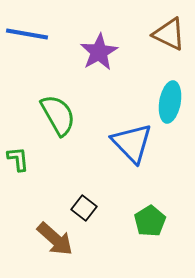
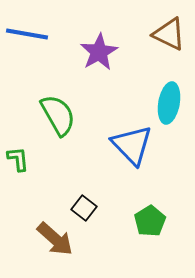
cyan ellipse: moved 1 px left, 1 px down
blue triangle: moved 2 px down
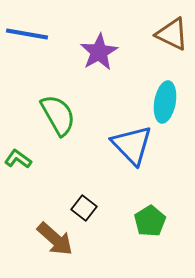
brown triangle: moved 3 px right
cyan ellipse: moved 4 px left, 1 px up
green L-shape: rotated 48 degrees counterclockwise
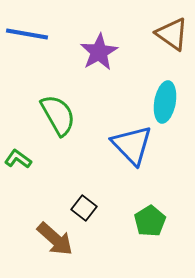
brown triangle: rotated 9 degrees clockwise
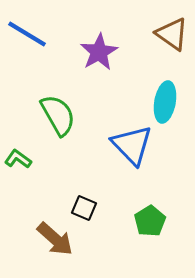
blue line: rotated 21 degrees clockwise
black square: rotated 15 degrees counterclockwise
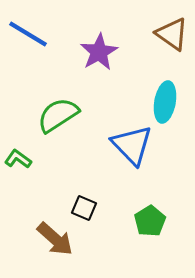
blue line: moved 1 px right
green semicircle: rotated 93 degrees counterclockwise
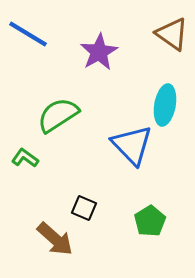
cyan ellipse: moved 3 px down
green L-shape: moved 7 px right, 1 px up
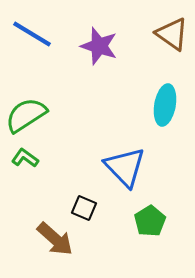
blue line: moved 4 px right
purple star: moved 6 px up; rotated 24 degrees counterclockwise
green semicircle: moved 32 px left
blue triangle: moved 7 px left, 22 px down
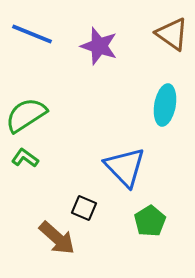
blue line: rotated 9 degrees counterclockwise
brown arrow: moved 2 px right, 1 px up
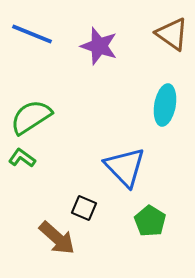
green semicircle: moved 5 px right, 2 px down
green L-shape: moved 3 px left
green pentagon: rotated 8 degrees counterclockwise
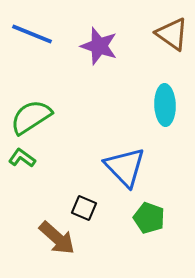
cyan ellipse: rotated 12 degrees counterclockwise
green pentagon: moved 1 px left, 3 px up; rotated 12 degrees counterclockwise
